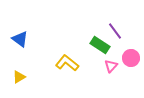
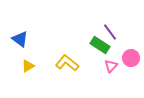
purple line: moved 5 px left, 1 px down
yellow triangle: moved 9 px right, 11 px up
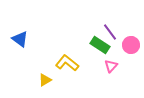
pink circle: moved 13 px up
yellow triangle: moved 17 px right, 14 px down
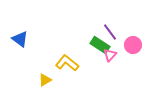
pink circle: moved 2 px right
pink triangle: moved 1 px left, 11 px up
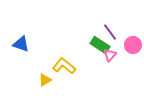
blue triangle: moved 1 px right, 5 px down; rotated 18 degrees counterclockwise
yellow L-shape: moved 3 px left, 3 px down
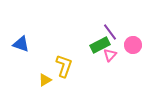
green rectangle: rotated 60 degrees counterclockwise
yellow L-shape: rotated 70 degrees clockwise
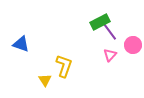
green rectangle: moved 23 px up
yellow triangle: rotated 32 degrees counterclockwise
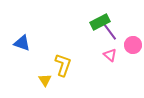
blue triangle: moved 1 px right, 1 px up
pink triangle: rotated 32 degrees counterclockwise
yellow L-shape: moved 1 px left, 1 px up
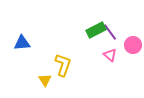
green rectangle: moved 4 px left, 8 px down
blue triangle: rotated 24 degrees counterclockwise
